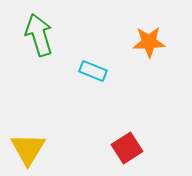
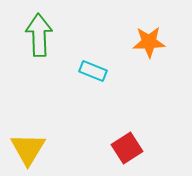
green arrow: rotated 15 degrees clockwise
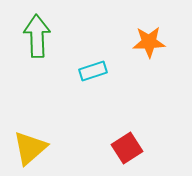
green arrow: moved 2 px left, 1 px down
cyan rectangle: rotated 40 degrees counterclockwise
yellow triangle: moved 2 px right, 1 px up; rotated 18 degrees clockwise
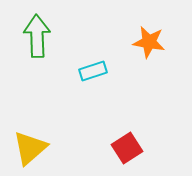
orange star: rotated 12 degrees clockwise
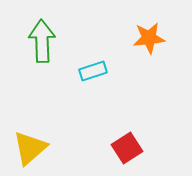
green arrow: moved 5 px right, 5 px down
orange star: moved 4 px up; rotated 16 degrees counterclockwise
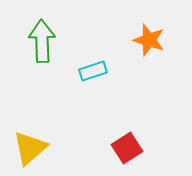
orange star: moved 2 px down; rotated 24 degrees clockwise
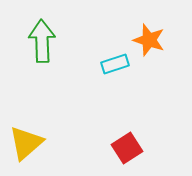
cyan rectangle: moved 22 px right, 7 px up
yellow triangle: moved 4 px left, 5 px up
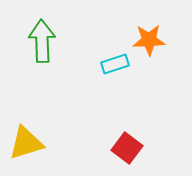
orange star: rotated 20 degrees counterclockwise
yellow triangle: rotated 24 degrees clockwise
red square: rotated 20 degrees counterclockwise
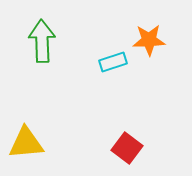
cyan rectangle: moved 2 px left, 2 px up
yellow triangle: rotated 12 degrees clockwise
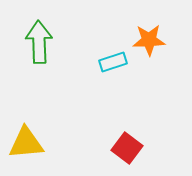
green arrow: moved 3 px left, 1 px down
